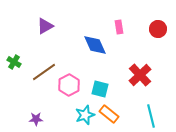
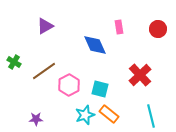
brown line: moved 1 px up
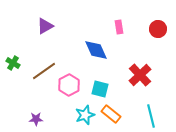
blue diamond: moved 1 px right, 5 px down
green cross: moved 1 px left, 1 px down
orange rectangle: moved 2 px right
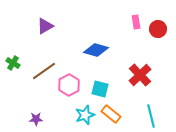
pink rectangle: moved 17 px right, 5 px up
blue diamond: rotated 50 degrees counterclockwise
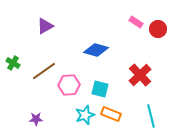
pink rectangle: rotated 48 degrees counterclockwise
pink hexagon: rotated 25 degrees clockwise
orange rectangle: rotated 18 degrees counterclockwise
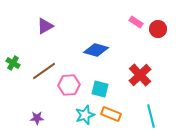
purple star: moved 1 px right, 1 px up
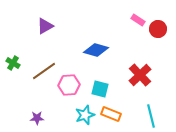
pink rectangle: moved 2 px right, 2 px up
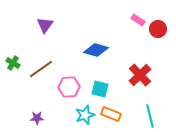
purple triangle: moved 1 px up; rotated 24 degrees counterclockwise
brown line: moved 3 px left, 2 px up
pink hexagon: moved 2 px down
cyan line: moved 1 px left
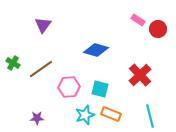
purple triangle: moved 2 px left
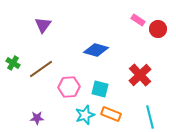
cyan line: moved 1 px down
